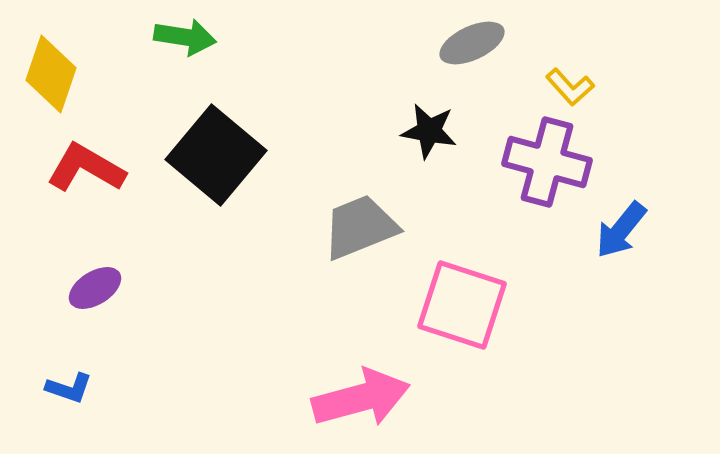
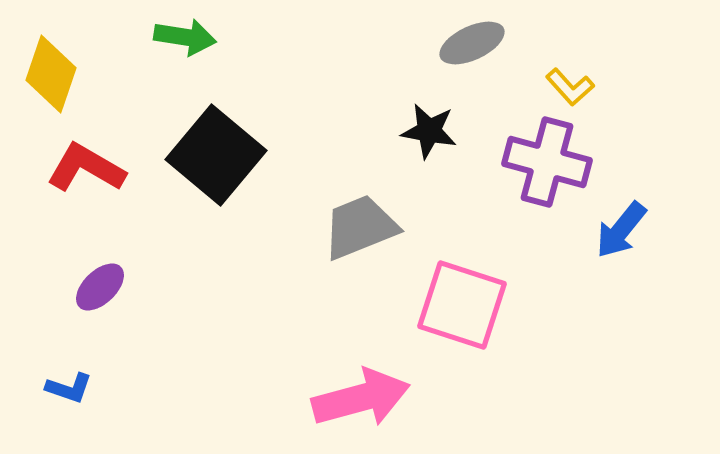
purple ellipse: moved 5 px right, 1 px up; rotated 12 degrees counterclockwise
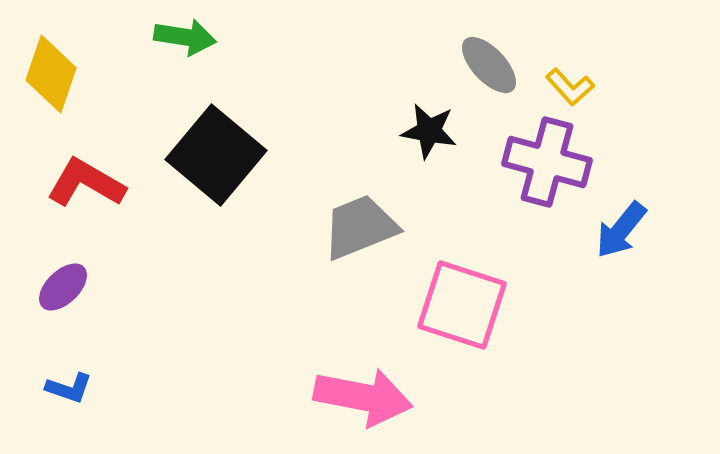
gray ellipse: moved 17 px right, 22 px down; rotated 72 degrees clockwise
red L-shape: moved 15 px down
purple ellipse: moved 37 px left
pink arrow: moved 2 px right, 1 px up; rotated 26 degrees clockwise
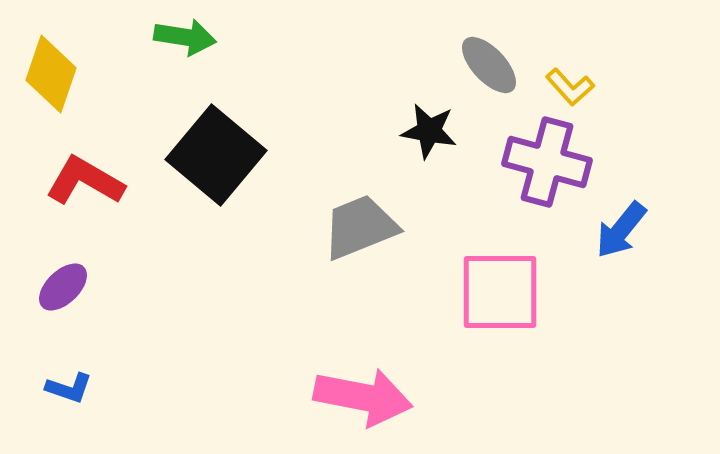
red L-shape: moved 1 px left, 2 px up
pink square: moved 38 px right, 13 px up; rotated 18 degrees counterclockwise
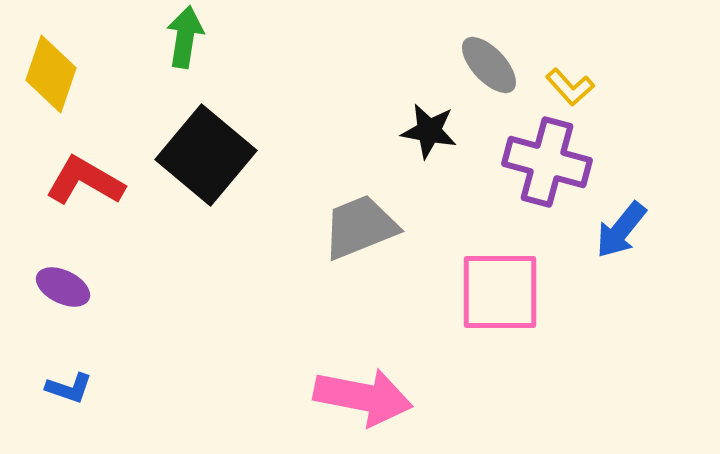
green arrow: rotated 90 degrees counterclockwise
black square: moved 10 px left
purple ellipse: rotated 70 degrees clockwise
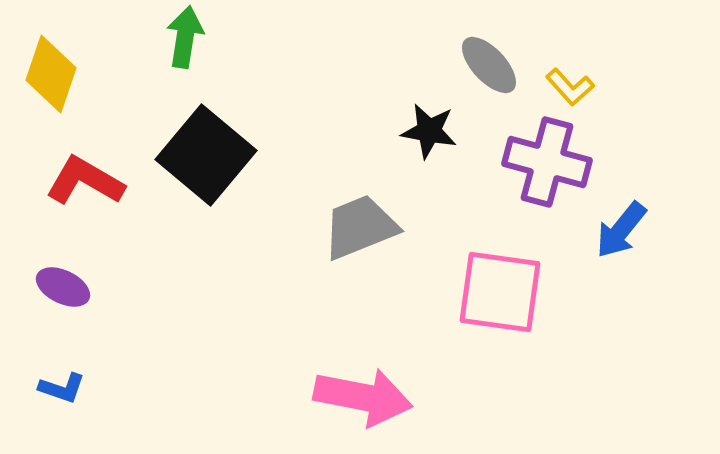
pink square: rotated 8 degrees clockwise
blue L-shape: moved 7 px left
